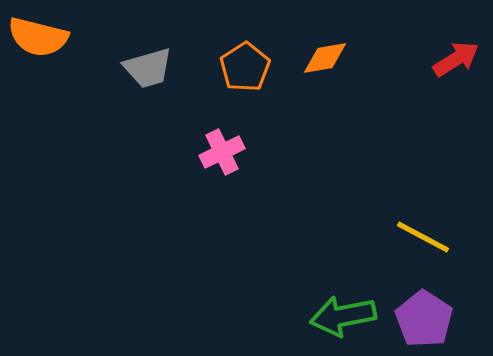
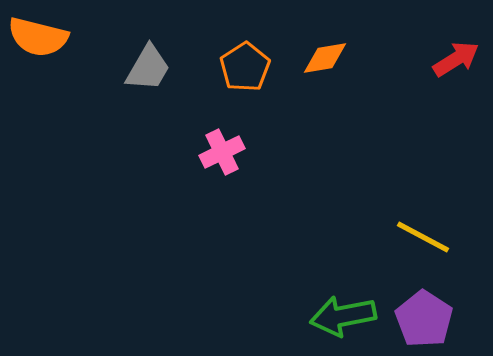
gray trapezoid: rotated 44 degrees counterclockwise
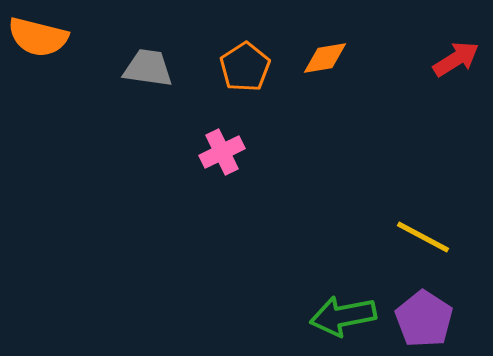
gray trapezoid: rotated 112 degrees counterclockwise
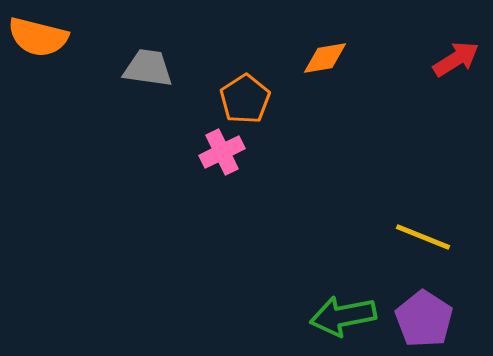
orange pentagon: moved 32 px down
yellow line: rotated 6 degrees counterclockwise
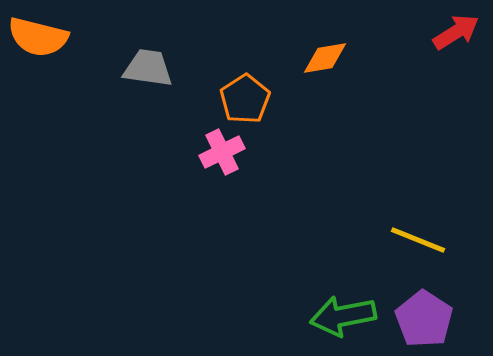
red arrow: moved 27 px up
yellow line: moved 5 px left, 3 px down
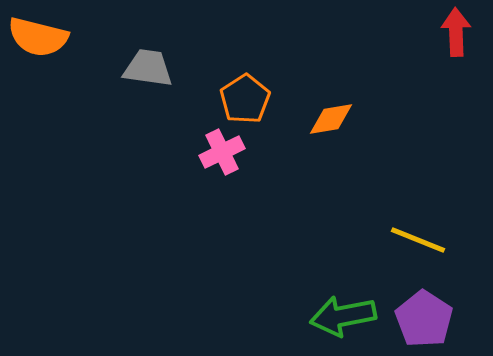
red arrow: rotated 60 degrees counterclockwise
orange diamond: moved 6 px right, 61 px down
